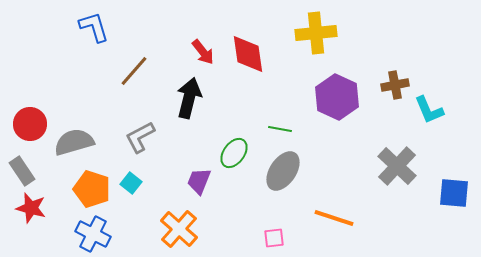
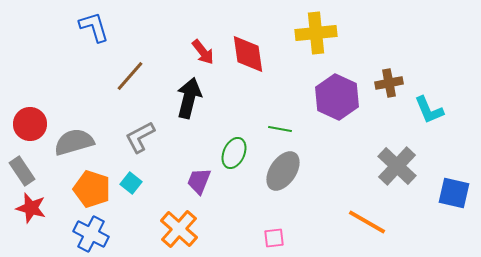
brown line: moved 4 px left, 5 px down
brown cross: moved 6 px left, 2 px up
green ellipse: rotated 12 degrees counterclockwise
blue square: rotated 8 degrees clockwise
orange line: moved 33 px right, 4 px down; rotated 12 degrees clockwise
blue cross: moved 2 px left
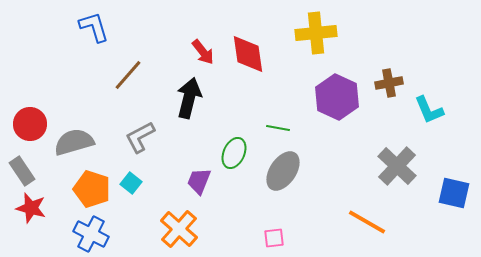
brown line: moved 2 px left, 1 px up
green line: moved 2 px left, 1 px up
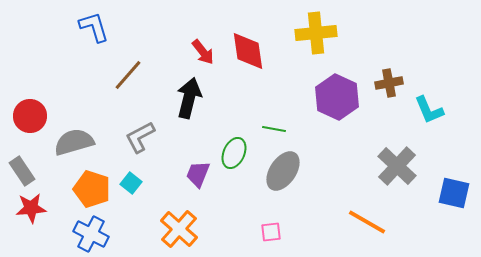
red diamond: moved 3 px up
red circle: moved 8 px up
green line: moved 4 px left, 1 px down
purple trapezoid: moved 1 px left, 7 px up
red star: rotated 20 degrees counterclockwise
pink square: moved 3 px left, 6 px up
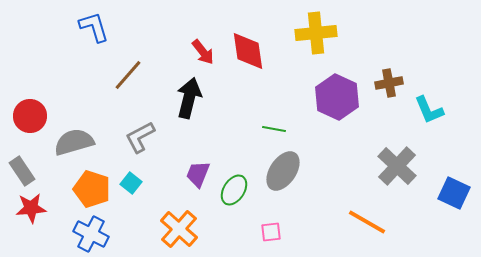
green ellipse: moved 37 px down; rotated 8 degrees clockwise
blue square: rotated 12 degrees clockwise
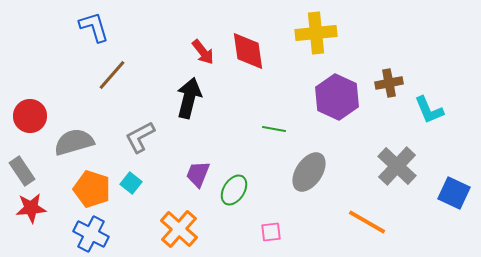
brown line: moved 16 px left
gray ellipse: moved 26 px right, 1 px down
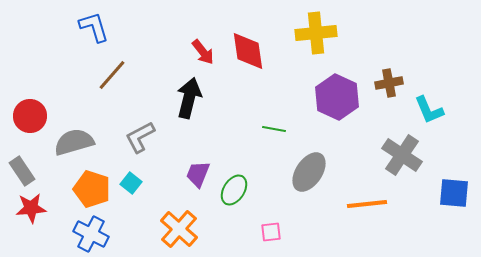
gray cross: moved 5 px right, 11 px up; rotated 9 degrees counterclockwise
blue square: rotated 20 degrees counterclockwise
orange line: moved 18 px up; rotated 36 degrees counterclockwise
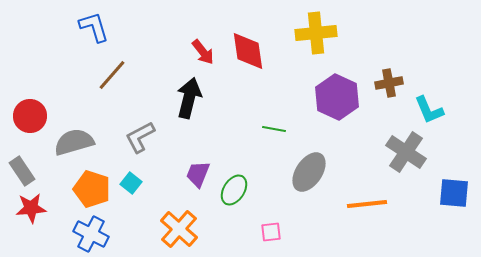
gray cross: moved 4 px right, 3 px up
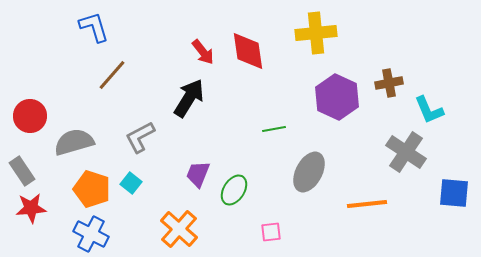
black arrow: rotated 18 degrees clockwise
green line: rotated 20 degrees counterclockwise
gray ellipse: rotated 6 degrees counterclockwise
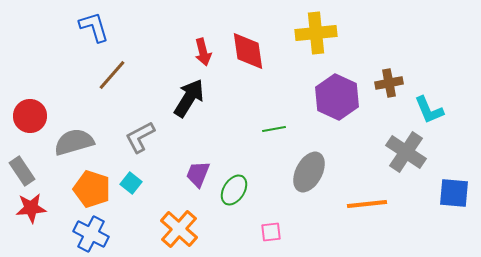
red arrow: rotated 24 degrees clockwise
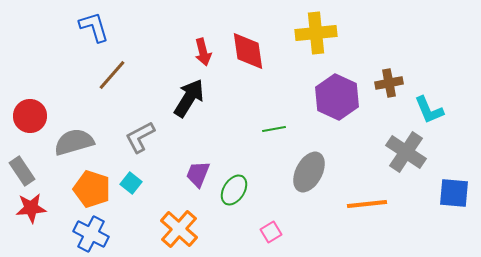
pink square: rotated 25 degrees counterclockwise
